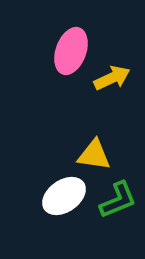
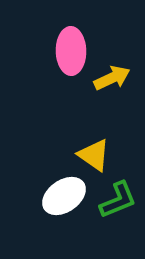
pink ellipse: rotated 21 degrees counterclockwise
yellow triangle: rotated 27 degrees clockwise
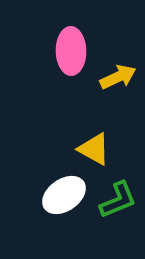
yellow arrow: moved 6 px right, 1 px up
yellow triangle: moved 6 px up; rotated 6 degrees counterclockwise
white ellipse: moved 1 px up
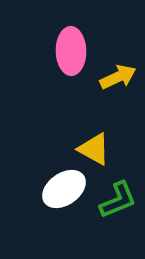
white ellipse: moved 6 px up
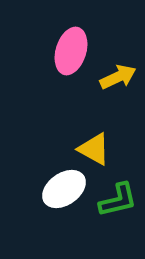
pink ellipse: rotated 18 degrees clockwise
green L-shape: rotated 9 degrees clockwise
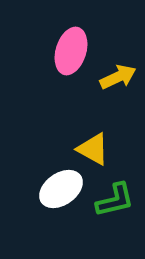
yellow triangle: moved 1 px left
white ellipse: moved 3 px left
green L-shape: moved 3 px left
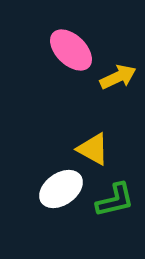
pink ellipse: moved 1 px up; rotated 63 degrees counterclockwise
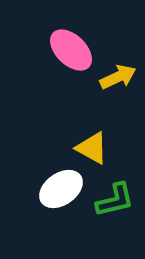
yellow triangle: moved 1 px left, 1 px up
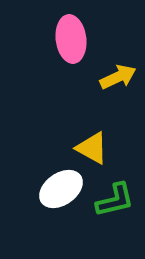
pink ellipse: moved 11 px up; rotated 39 degrees clockwise
